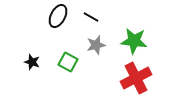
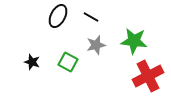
red cross: moved 12 px right, 2 px up
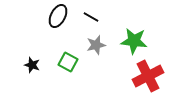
black star: moved 3 px down
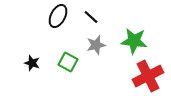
black line: rotated 14 degrees clockwise
black star: moved 2 px up
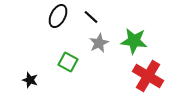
gray star: moved 3 px right, 2 px up; rotated 12 degrees counterclockwise
black star: moved 2 px left, 17 px down
red cross: rotated 32 degrees counterclockwise
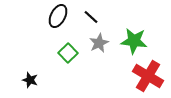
green square: moved 9 px up; rotated 18 degrees clockwise
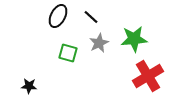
green star: moved 2 px up; rotated 12 degrees counterclockwise
green square: rotated 30 degrees counterclockwise
red cross: rotated 28 degrees clockwise
black star: moved 1 px left, 6 px down; rotated 14 degrees counterclockwise
